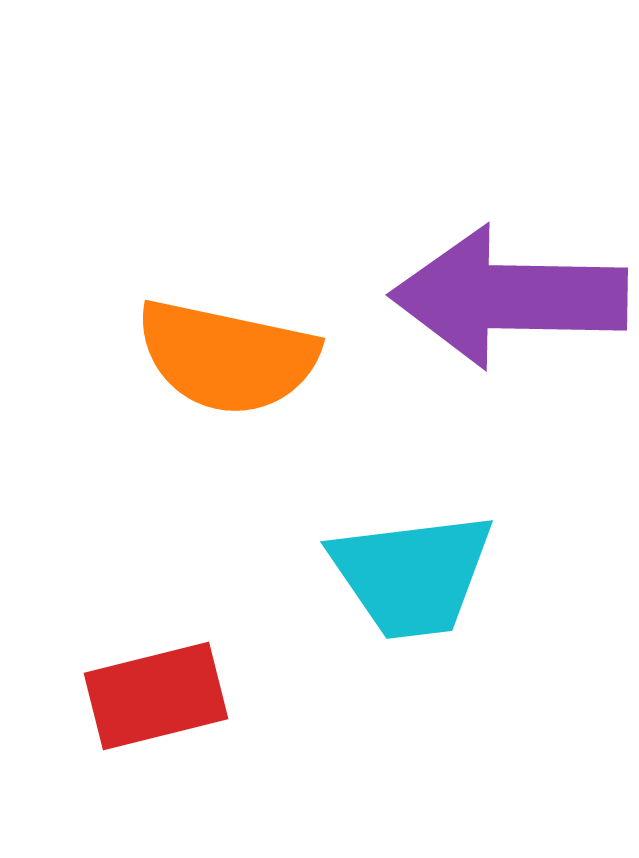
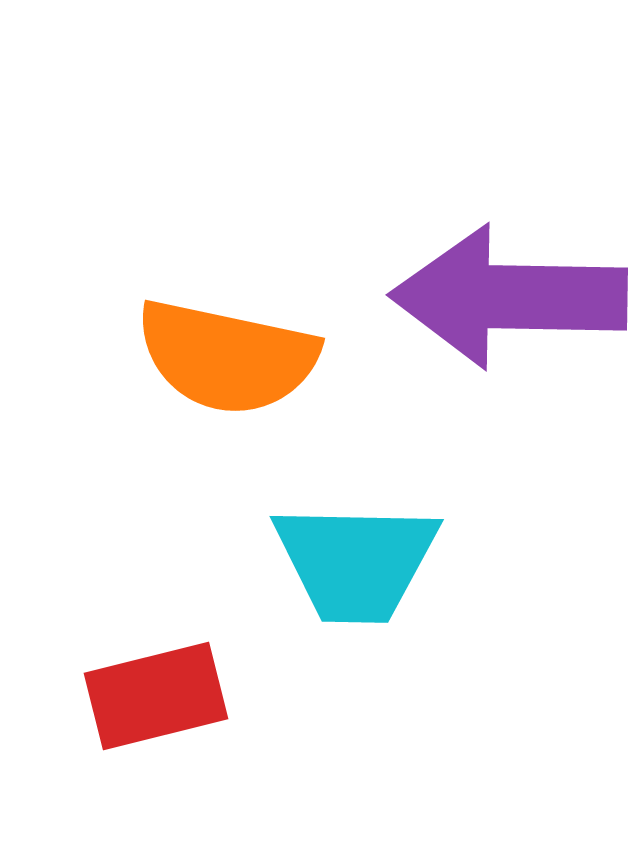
cyan trapezoid: moved 56 px left, 13 px up; rotated 8 degrees clockwise
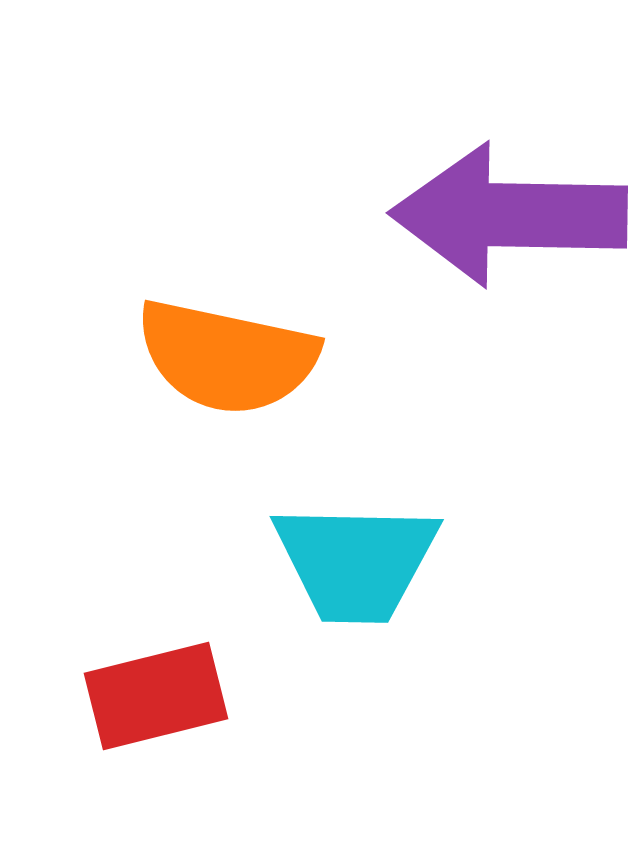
purple arrow: moved 82 px up
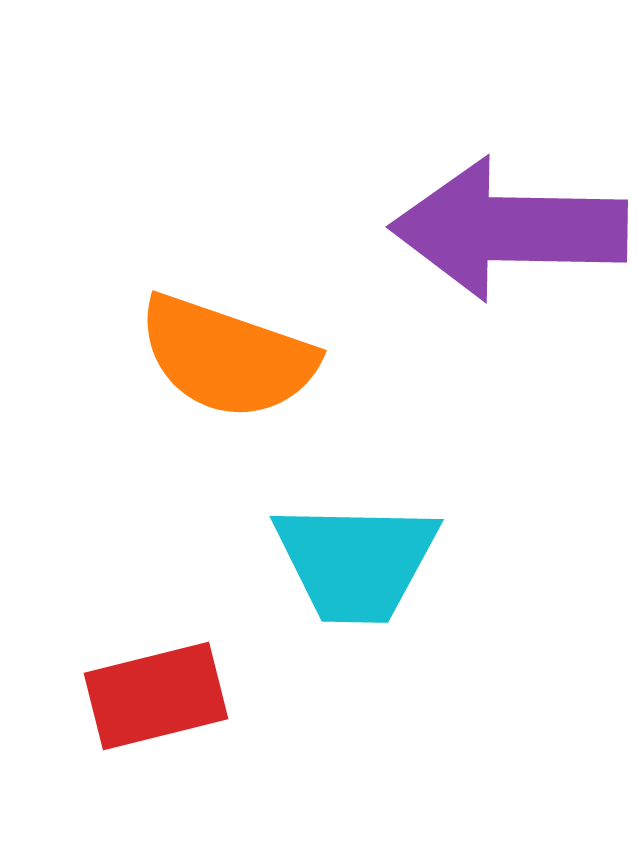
purple arrow: moved 14 px down
orange semicircle: rotated 7 degrees clockwise
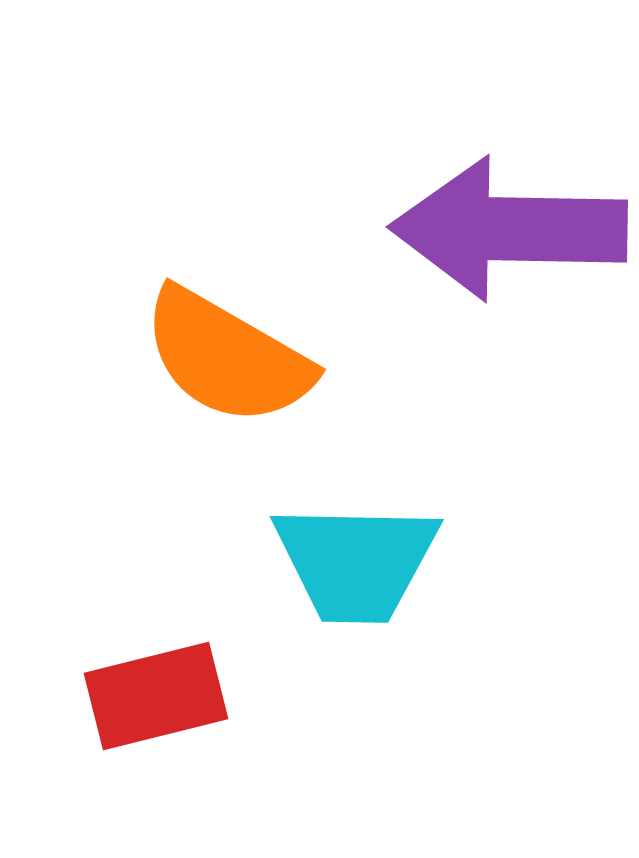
orange semicircle: rotated 11 degrees clockwise
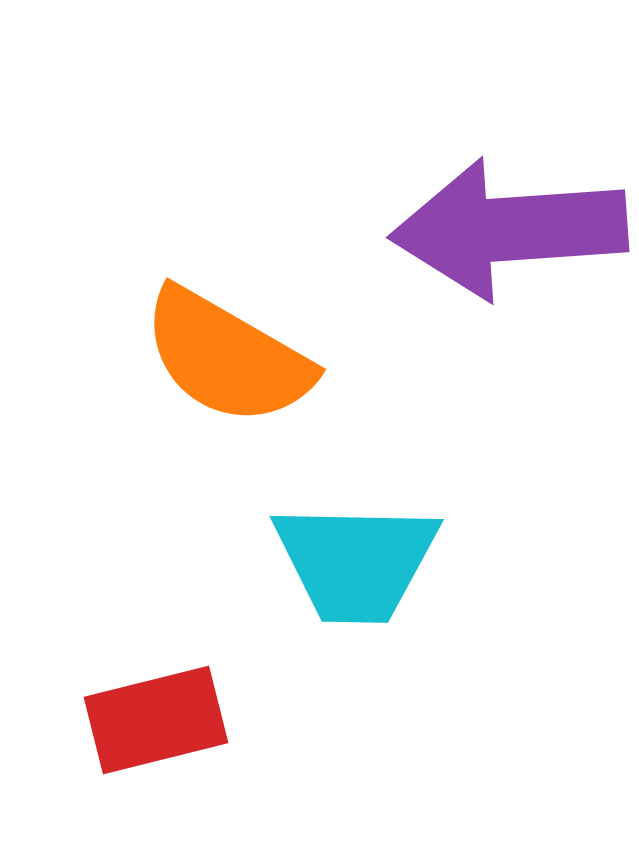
purple arrow: rotated 5 degrees counterclockwise
red rectangle: moved 24 px down
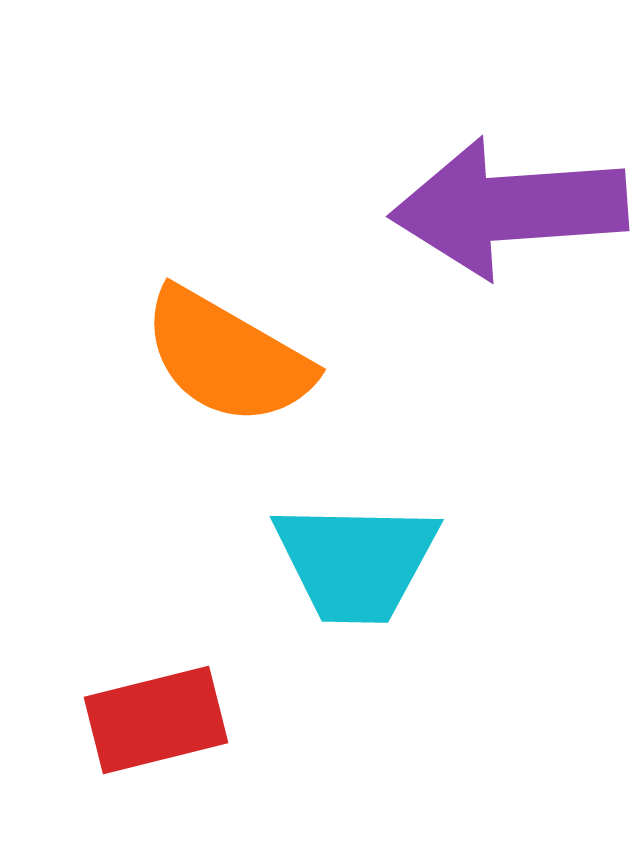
purple arrow: moved 21 px up
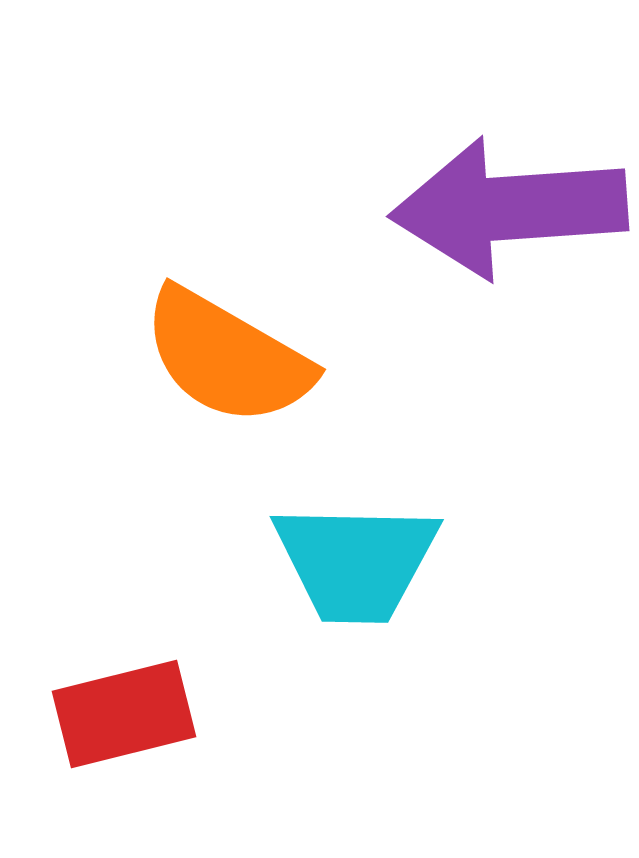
red rectangle: moved 32 px left, 6 px up
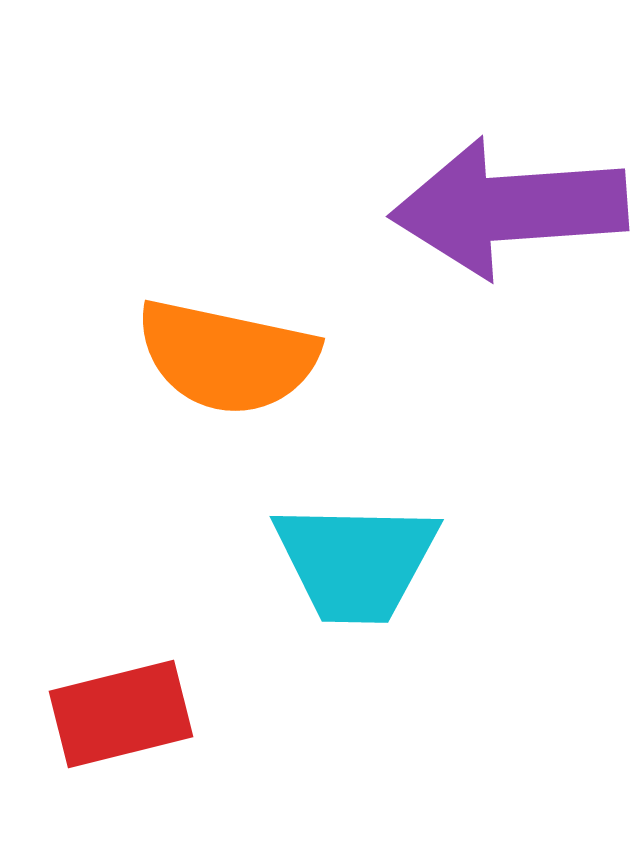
orange semicircle: rotated 18 degrees counterclockwise
red rectangle: moved 3 px left
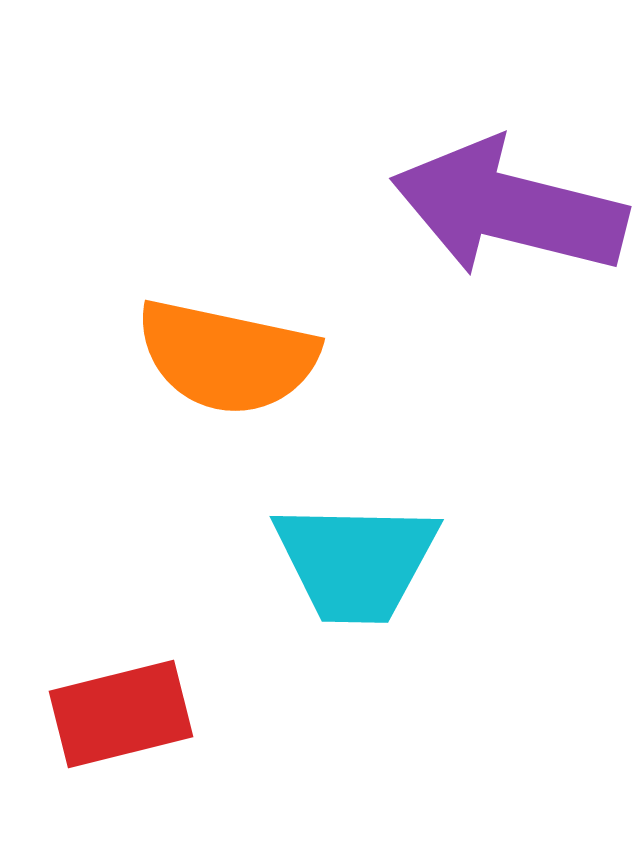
purple arrow: rotated 18 degrees clockwise
